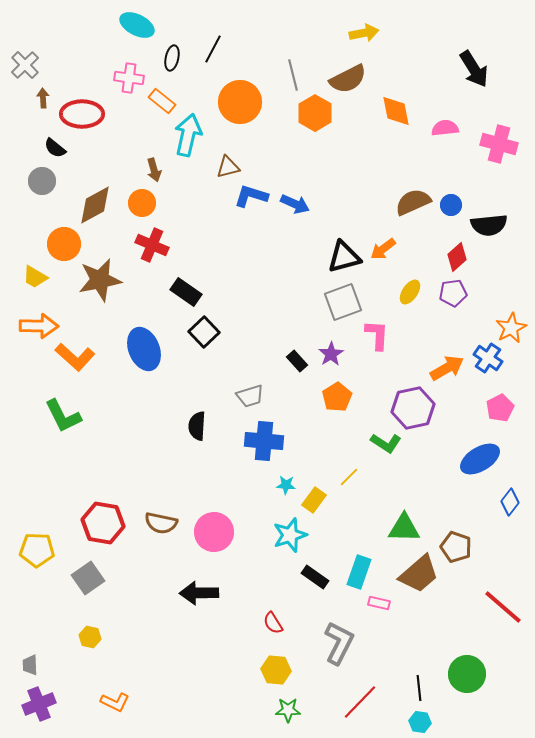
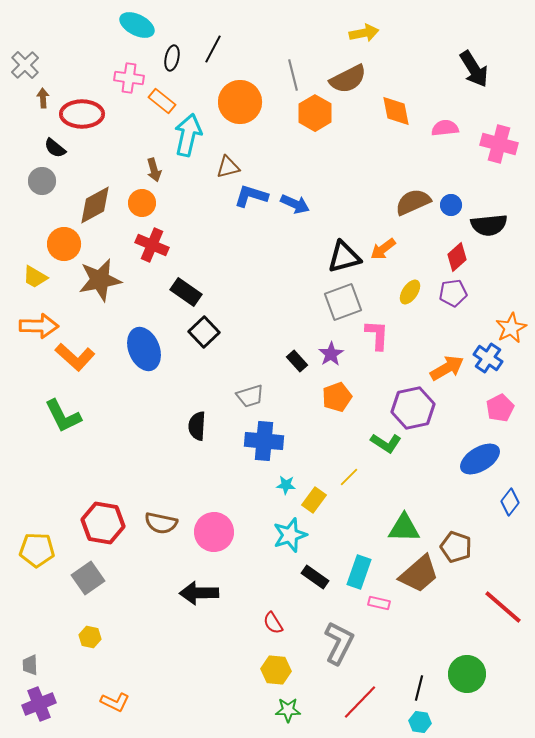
orange pentagon at (337, 397): rotated 12 degrees clockwise
black line at (419, 688): rotated 20 degrees clockwise
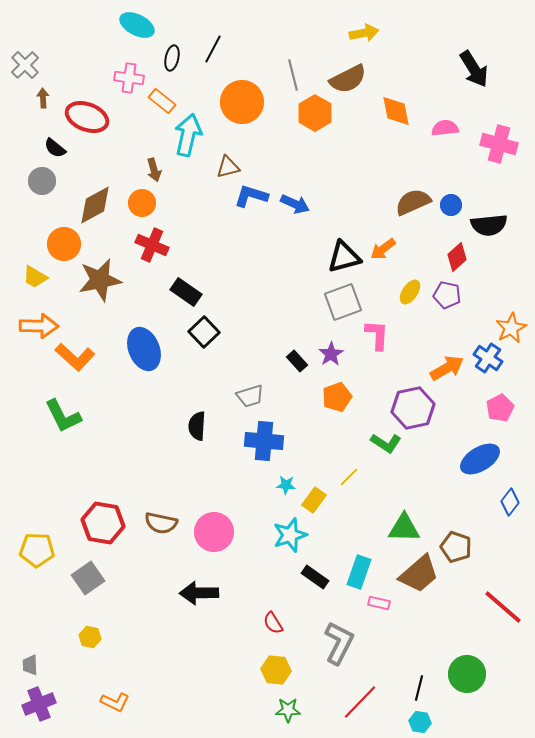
orange circle at (240, 102): moved 2 px right
red ellipse at (82, 114): moved 5 px right, 3 px down; rotated 21 degrees clockwise
purple pentagon at (453, 293): moved 6 px left, 2 px down; rotated 20 degrees clockwise
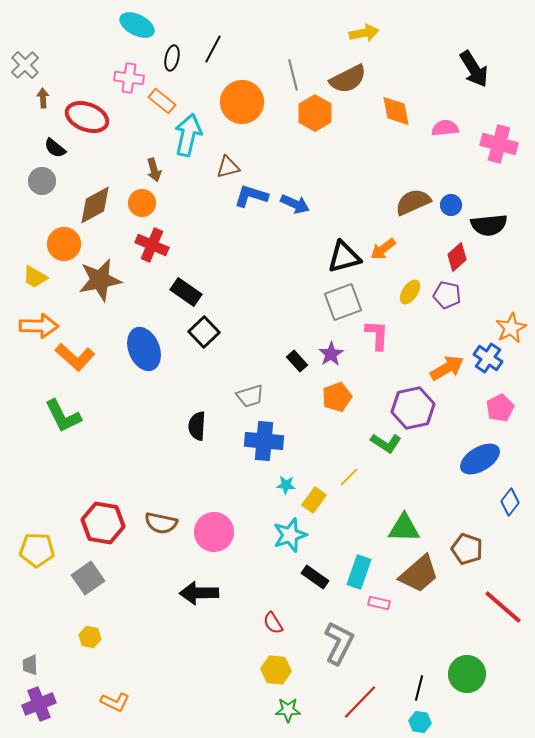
brown pentagon at (456, 547): moved 11 px right, 2 px down
